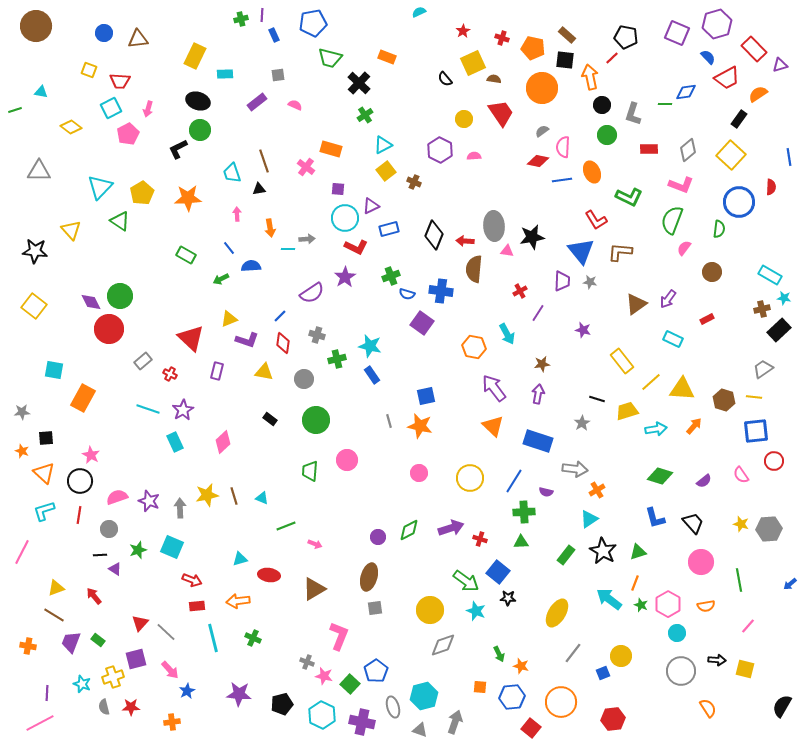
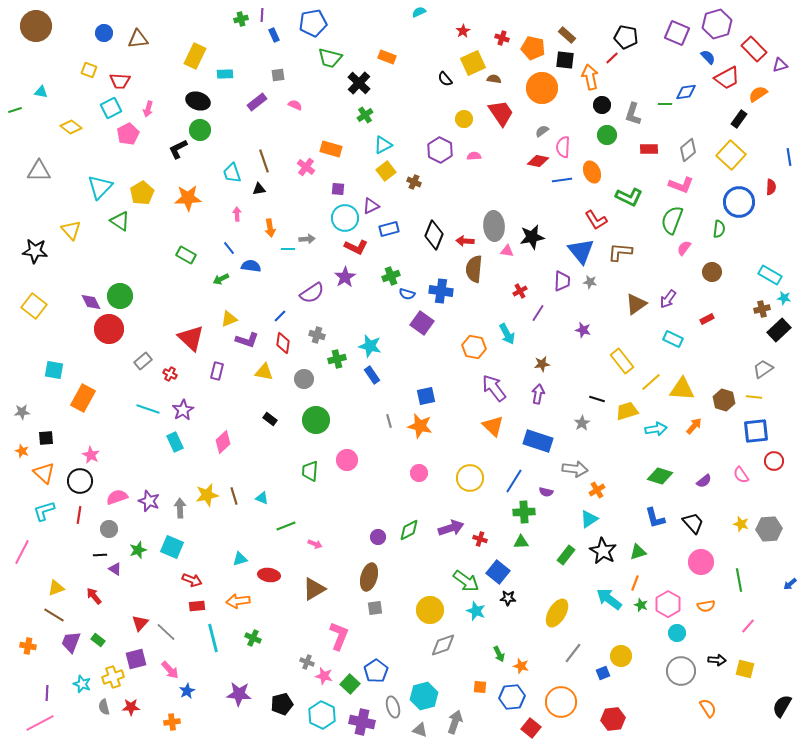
blue semicircle at (251, 266): rotated 12 degrees clockwise
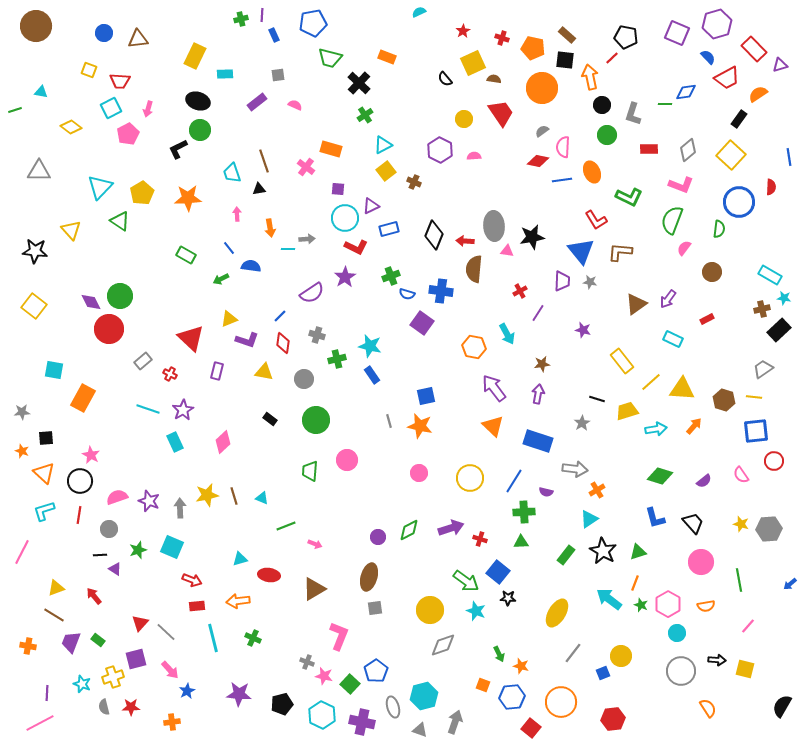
orange square at (480, 687): moved 3 px right, 2 px up; rotated 16 degrees clockwise
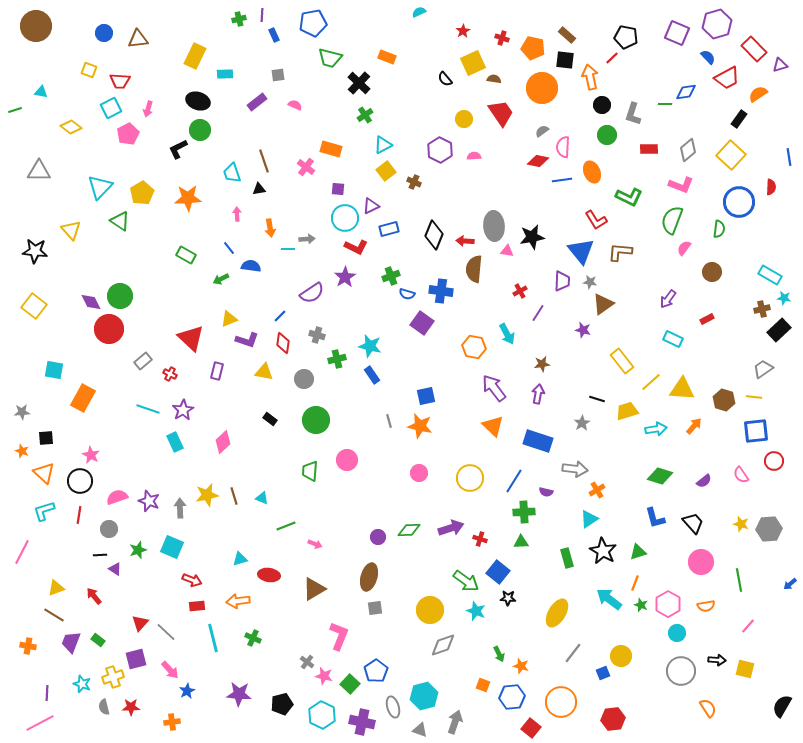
green cross at (241, 19): moved 2 px left
brown triangle at (636, 304): moved 33 px left
green diamond at (409, 530): rotated 25 degrees clockwise
green rectangle at (566, 555): moved 1 px right, 3 px down; rotated 54 degrees counterclockwise
gray cross at (307, 662): rotated 16 degrees clockwise
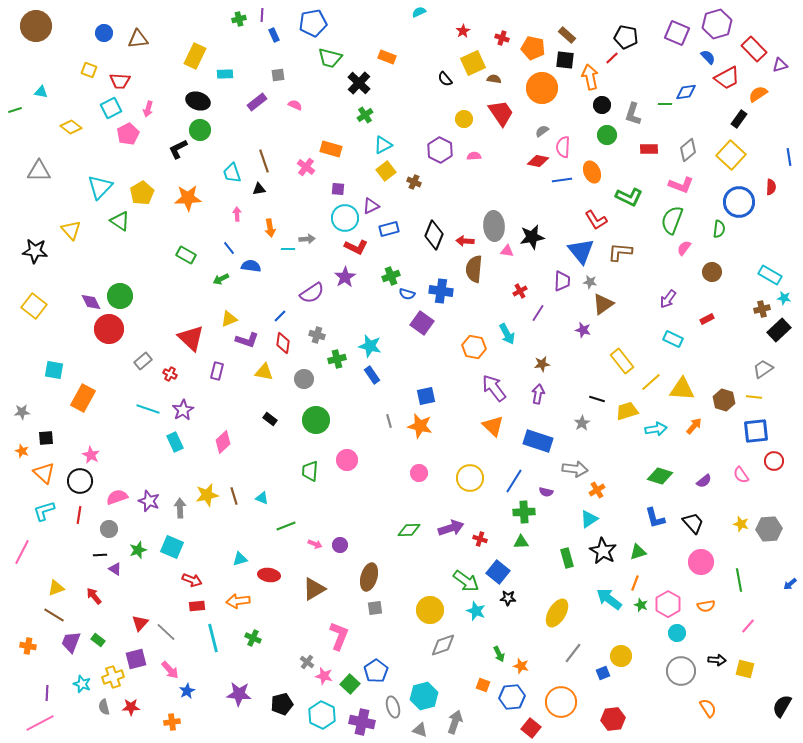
purple circle at (378, 537): moved 38 px left, 8 px down
